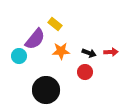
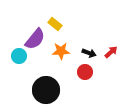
red arrow: rotated 40 degrees counterclockwise
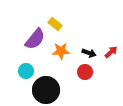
cyan circle: moved 7 px right, 15 px down
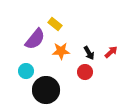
black arrow: rotated 40 degrees clockwise
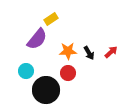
yellow rectangle: moved 4 px left, 5 px up; rotated 72 degrees counterclockwise
purple semicircle: moved 2 px right
orange star: moved 7 px right
red circle: moved 17 px left, 1 px down
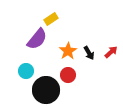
orange star: rotated 30 degrees counterclockwise
red circle: moved 2 px down
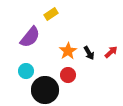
yellow rectangle: moved 5 px up
purple semicircle: moved 7 px left, 2 px up
black circle: moved 1 px left
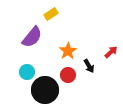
purple semicircle: moved 2 px right
black arrow: moved 13 px down
cyan circle: moved 1 px right, 1 px down
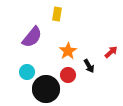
yellow rectangle: moved 6 px right; rotated 48 degrees counterclockwise
black circle: moved 1 px right, 1 px up
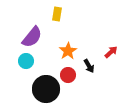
cyan circle: moved 1 px left, 11 px up
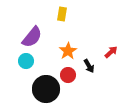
yellow rectangle: moved 5 px right
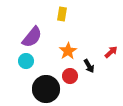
red circle: moved 2 px right, 1 px down
